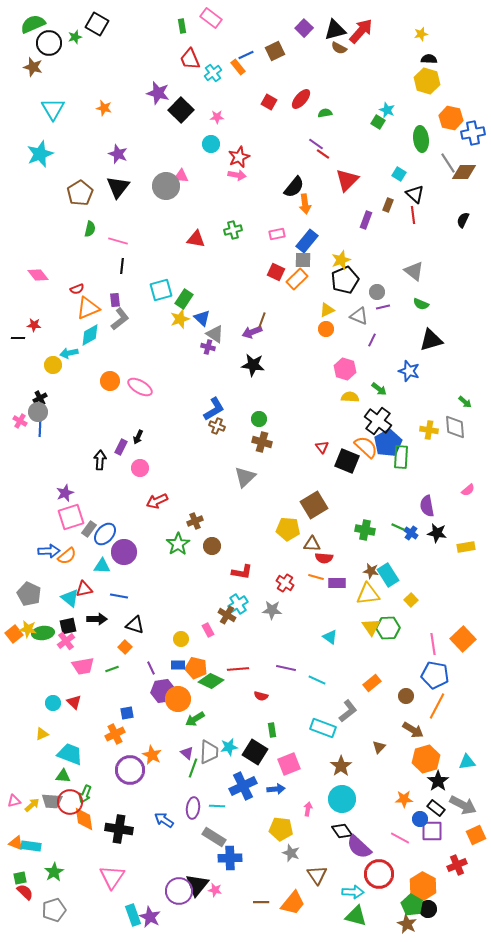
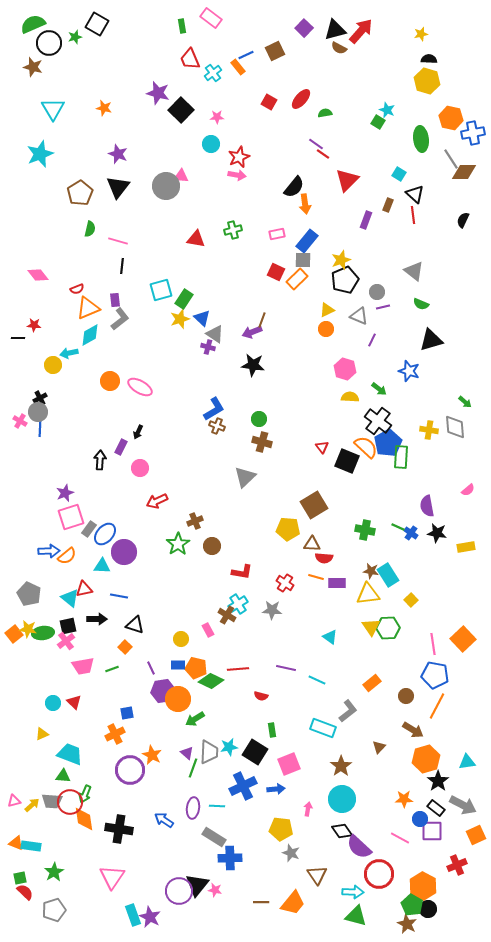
gray line at (448, 163): moved 3 px right, 4 px up
black arrow at (138, 437): moved 5 px up
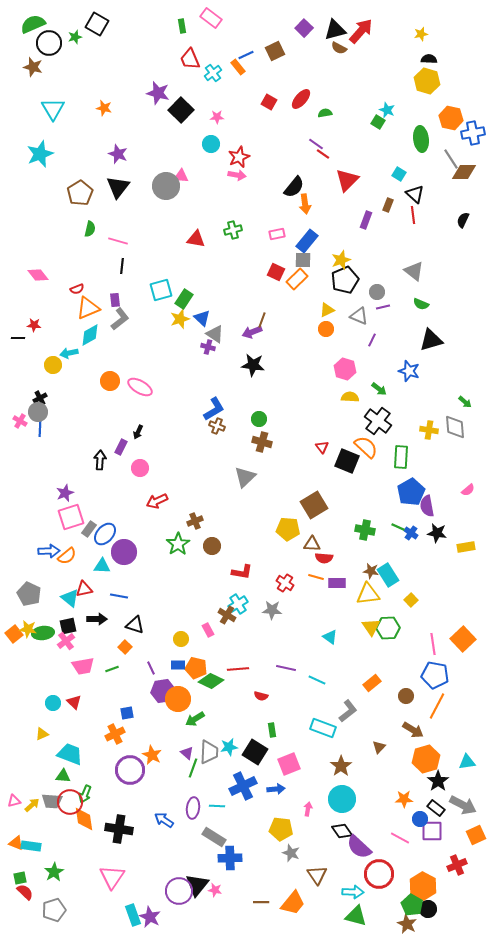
blue pentagon at (388, 443): moved 23 px right, 49 px down
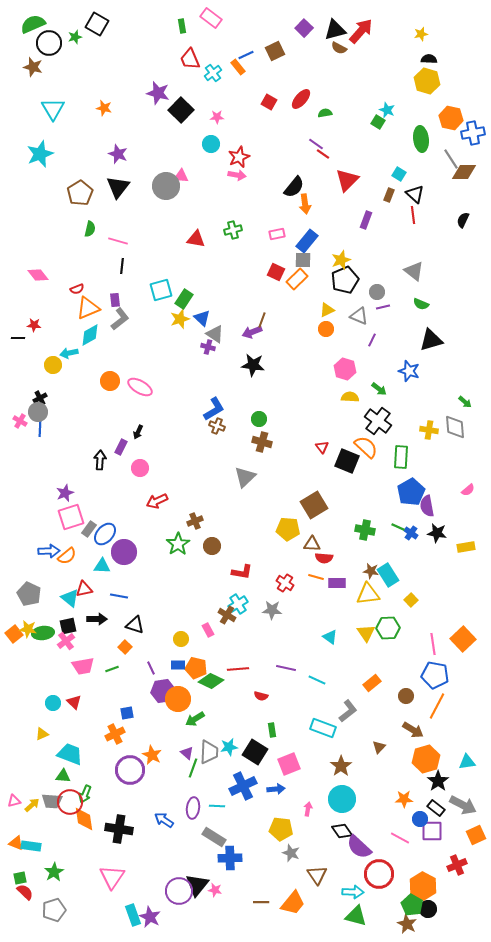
brown rectangle at (388, 205): moved 1 px right, 10 px up
yellow triangle at (371, 627): moved 5 px left, 6 px down
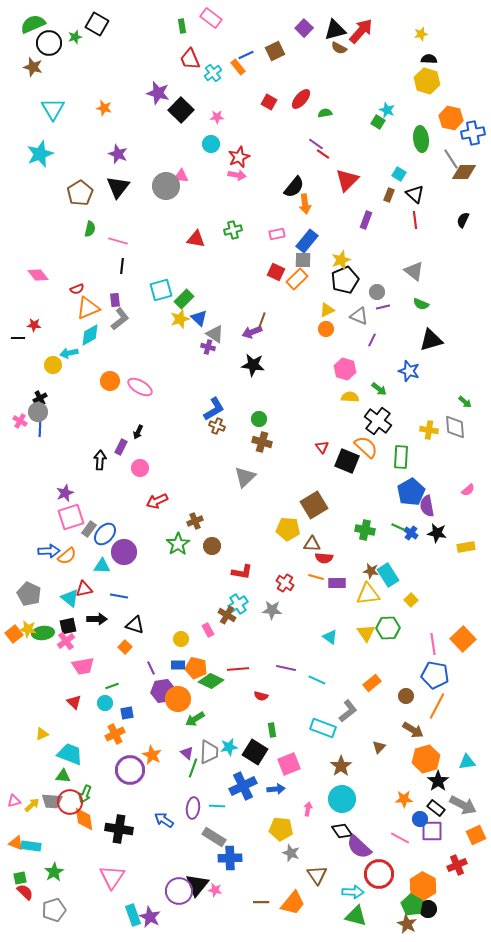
red line at (413, 215): moved 2 px right, 5 px down
green rectangle at (184, 299): rotated 12 degrees clockwise
blue triangle at (202, 318): moved 3 px left
green line at (112, 669): moved 17 px down
cyan circle at (53, 703): moved 52 px right
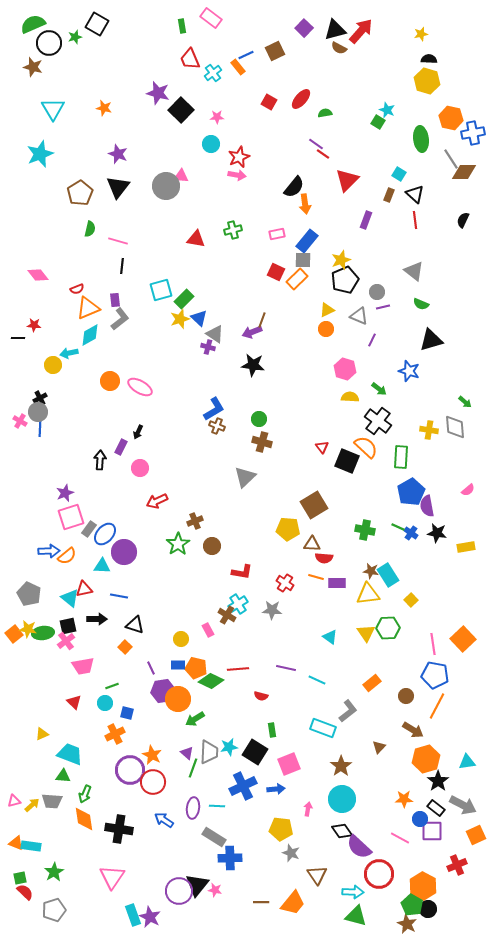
blue square at (127, 713): rotated 24 degrees clockwise
red circle at (70, 802): moved 83 px right, 20 px up
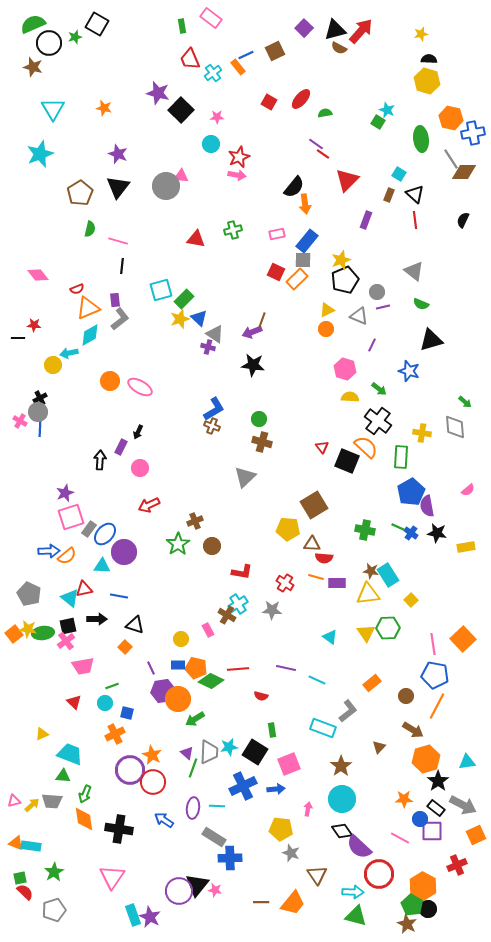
purple line at (372, 340): moved 5 px down
brown cross at (217, 426): moved 5 px left
yellow cross at (429, 430): moved 7 px left, 3 px down
red arrow at (157, 501): moved 8 px left, 4 px down
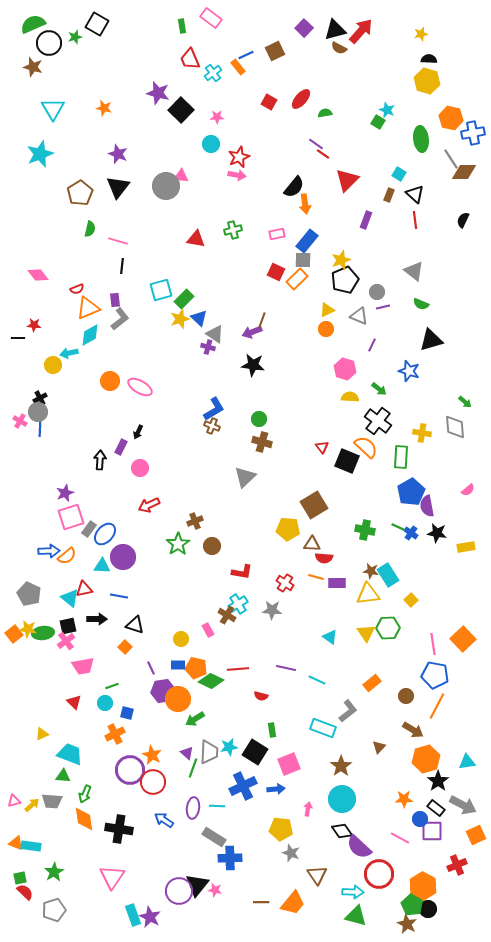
purple circle at (124, 552): moved 1 px left, 5 px down
